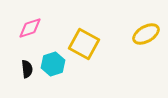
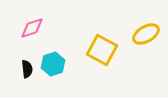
pink diamond: moved 2 px right
yellow square: moved 18 px right, 6 px down
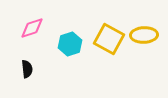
yellow ellipse: moved 2 px left, 1 px down; rotated 28 degrees clockwise
yellow square: moved 7 px right, 11 px up
cyan hexagon: moved 17 px right, 20 px up
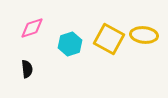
yellow ellipse: rotated 8 degrees clockwise
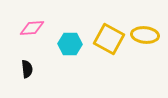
pink diamond: rotated 15 degrees clockwise
yellow ellipse: moved 1 px right
cyan hexagon: rotated 20 degrees clockwise
